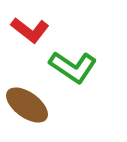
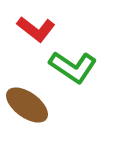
red L-shape: moved 6 px right, 1 px up
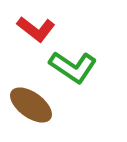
brown ellipse: moved 4 px right
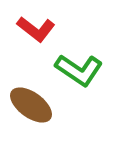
green L-shape: moved 6 px right, 3 px down
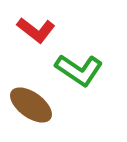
red L-shape: moved 1 px down
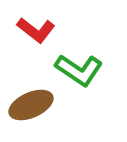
brown ellipse: rotated 60 degrees counterclockwise
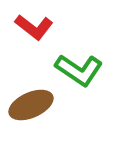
red L-shape: moved 2 px left, 3 px up
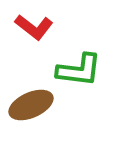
green L-shape: rotated 27 degrees counterclockwise
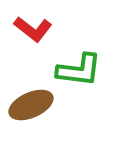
red L-shape: moved 1 px left, 2 px down
